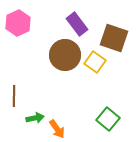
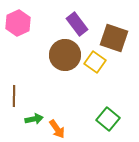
green arrow: moved 1 px left, 1 px down
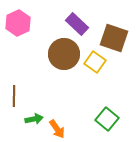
purple rectangle: rotated 10 degrees counterclockwise
brown circle: moved 1 px left, 1 px up
green square: moved 1 px left
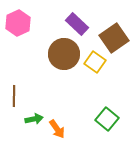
brown square: rotated 36 degrees clockwise
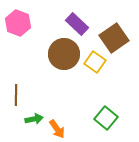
pink hexagon: rotated 15 degrees counterclockwise
brown line: moved 2 px right, 1 px up
green square: moved 1 px left, 1 px up
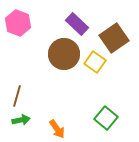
brown line: moved 1 px right, 1 px down; rotated 15 degrees clockwise
green arrow: moved 13 px left, 1 px down
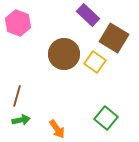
purple rectangle: moved 11 px right, 9 px up
brown square: rotated 24 degrees counterclockwise
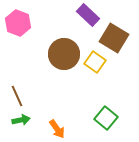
brown line: rotated 40 degrees counterclockwise
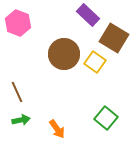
brown line: moved 4 px up
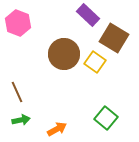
orange arrow: rotated 84 degrees counterclockwise
